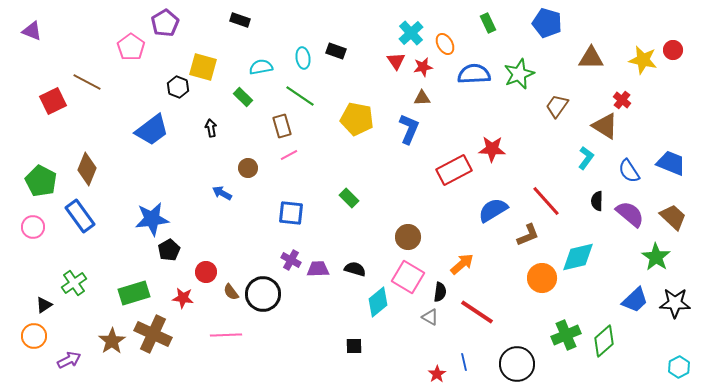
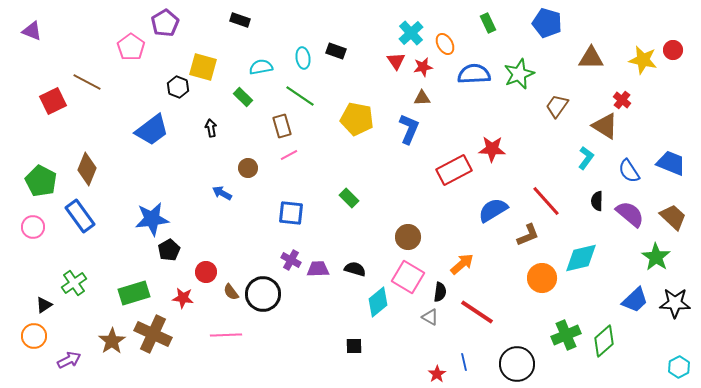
cyan diamond at (578, 257): moved 3 px right, 1 px down
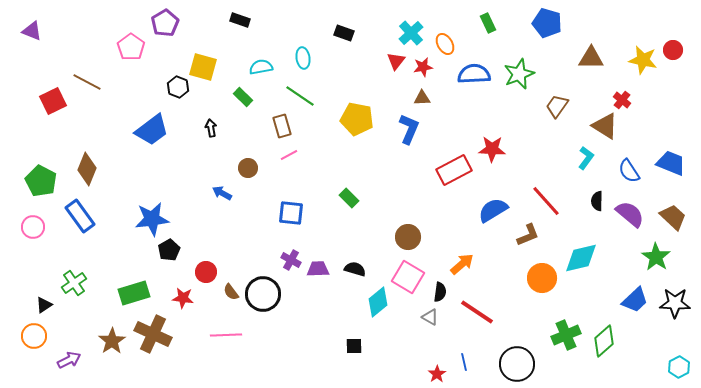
black rectangle at (336, 51): moved 8 px right, 18 px up
red triangle at (396, 61): rotated 12 degrees clockwise
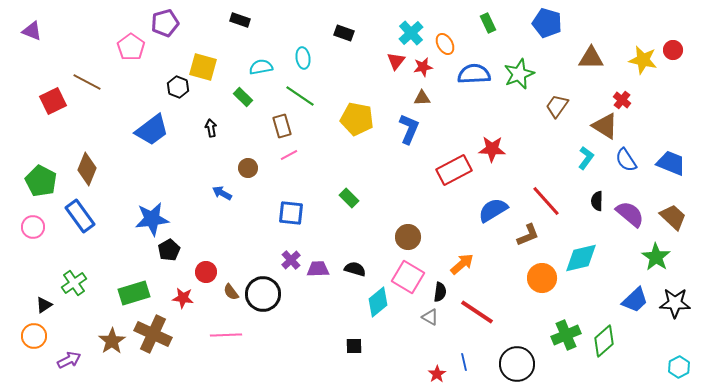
purple pentagon at (165, 23): rotated 16 degrees clockwise
blue semicircle at (629, 171): moved 3 px left, 11 px up
purple cross at (291, 260): rotated 18 degrees clockwise
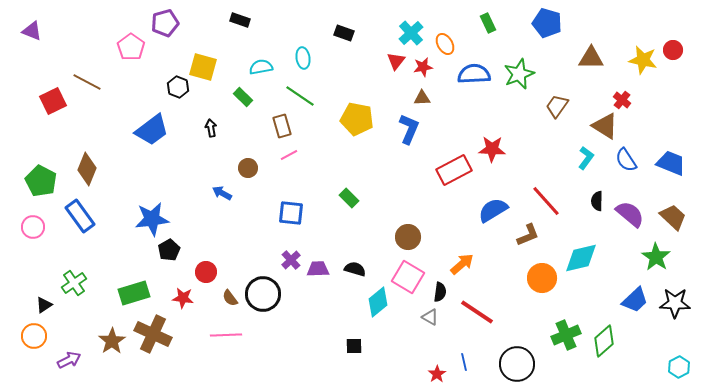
brown semicircle at (231, 292): moved 1 px left, 6 px down
